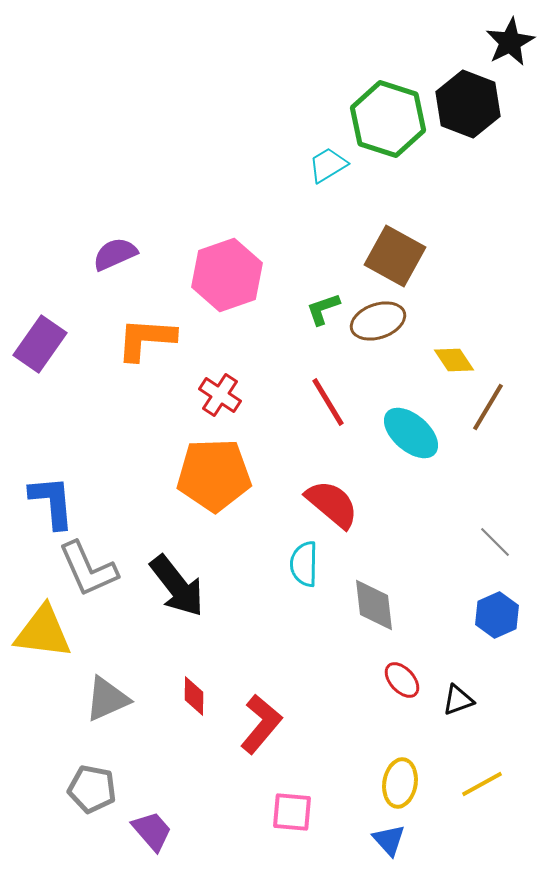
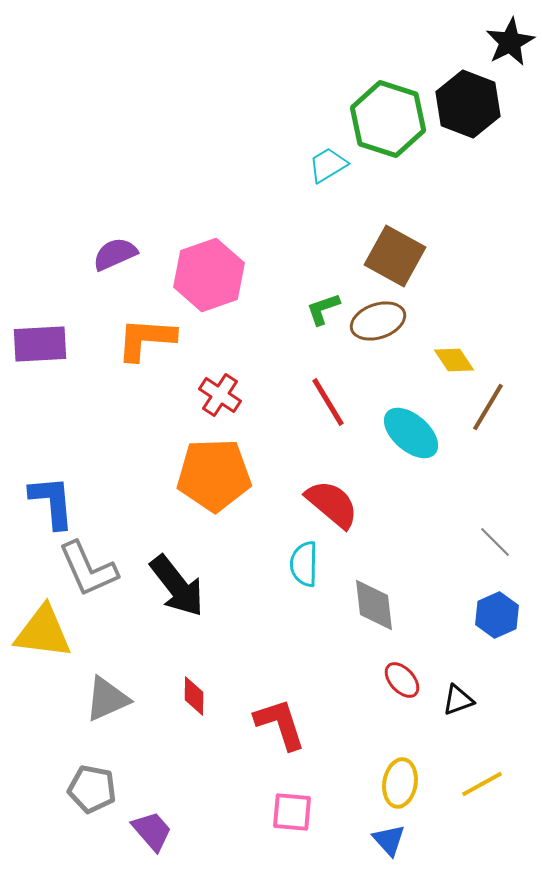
pink hexagon: moved 18 px left
purple rectangle: rotated 52 degrees clockwise
red L-shape: moved 19 px right; rotated 58 degrees counterclockwise
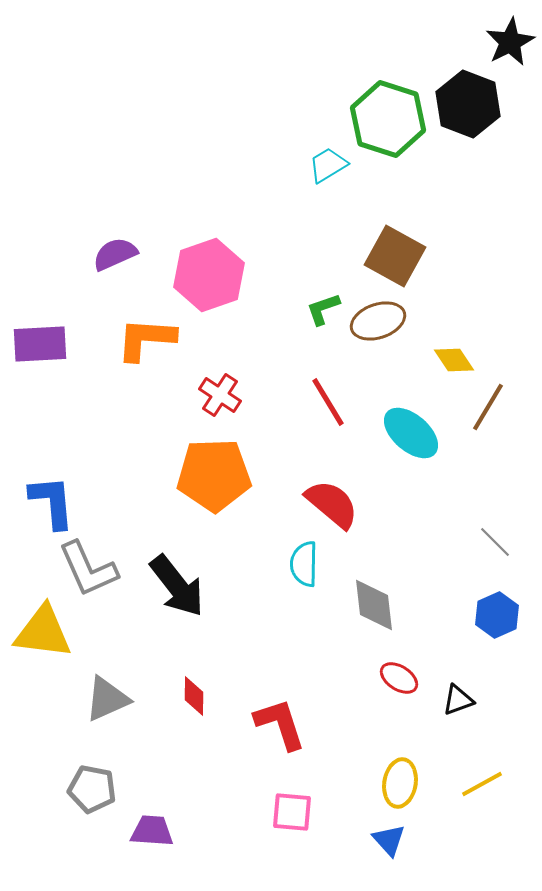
red ellipse: moved 3 px left, 2 px up; rotated 15 degrees counterclockwise
purple trapezoid: rotated 45 degrees counterclockwise
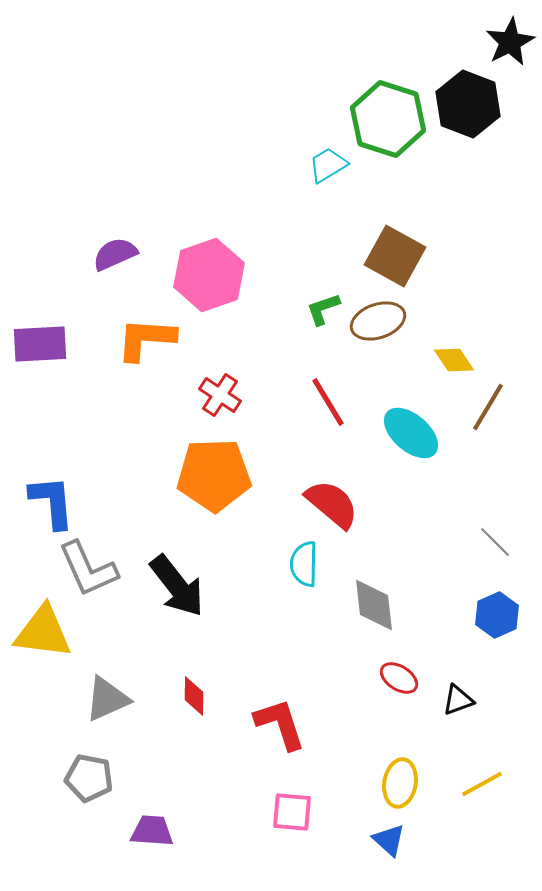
gray pentagon: moved 3 px left, 11 px up
blue triangle: rotated 6 degrees counterclockwise
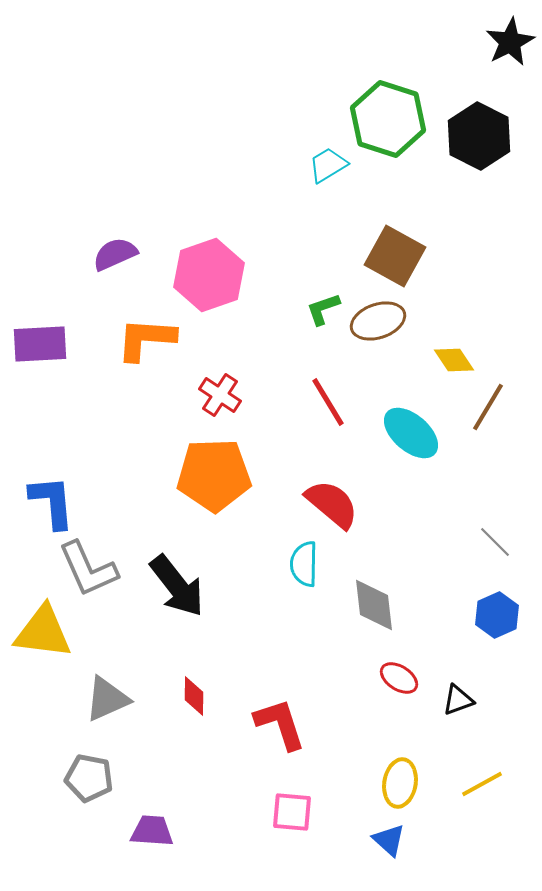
black hexagon: moved 11 px right, 32 px down; rotated 6 degrees clockwise
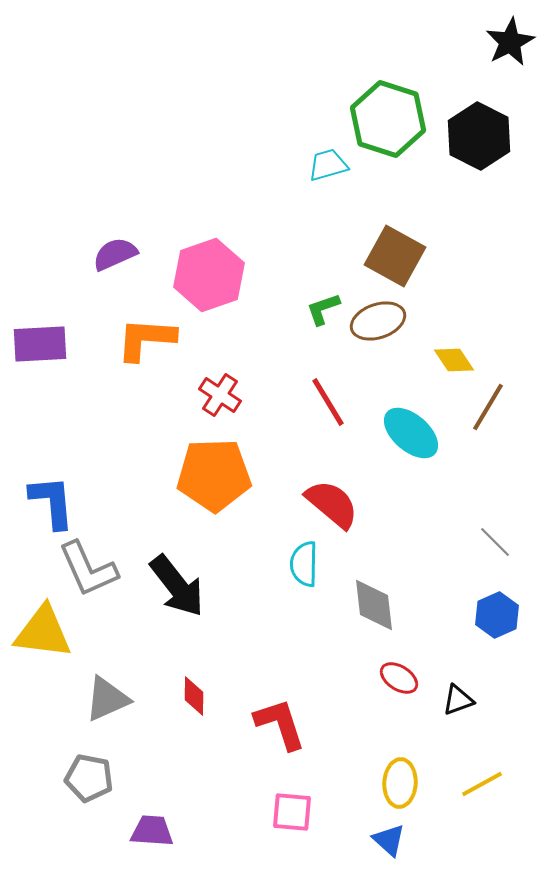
cyan trapezoid: rotated 15 degrees clockwise
yellow ellipse: rotated 6 degrees counterclockwise
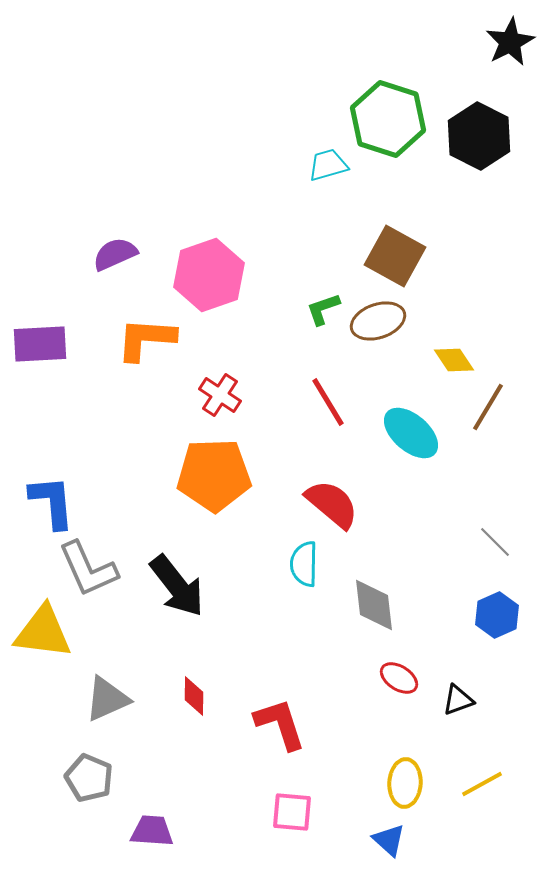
gray pentagon: rotated 12 degrees clockwise
yellow ellipse: moved 5 px right
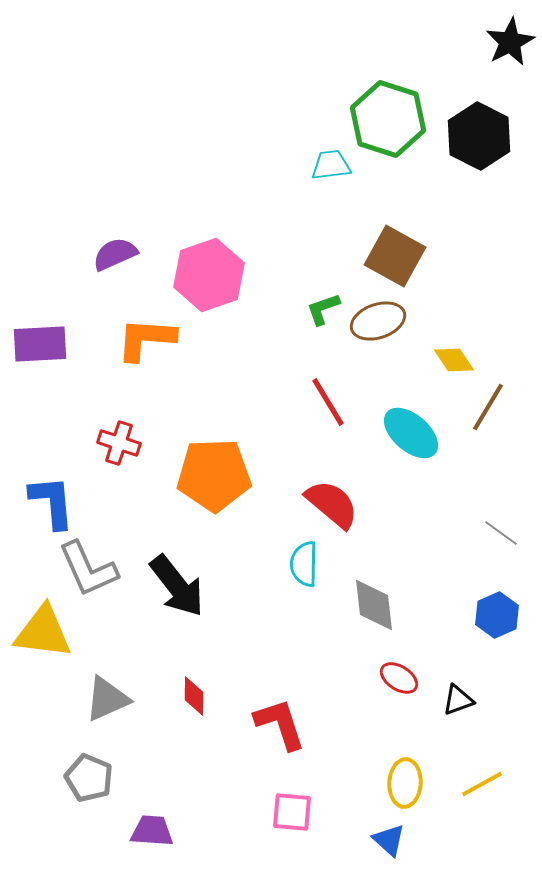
cyan trapezoid: moved 3 px right; rotated 9 degrees clockwise
red cross: moved 101 px left, 48 px down; rotated 15 degrees counterclockwise
gray line: moved 6 px right, 9 px up; rotated 9 degrees counterclockwise
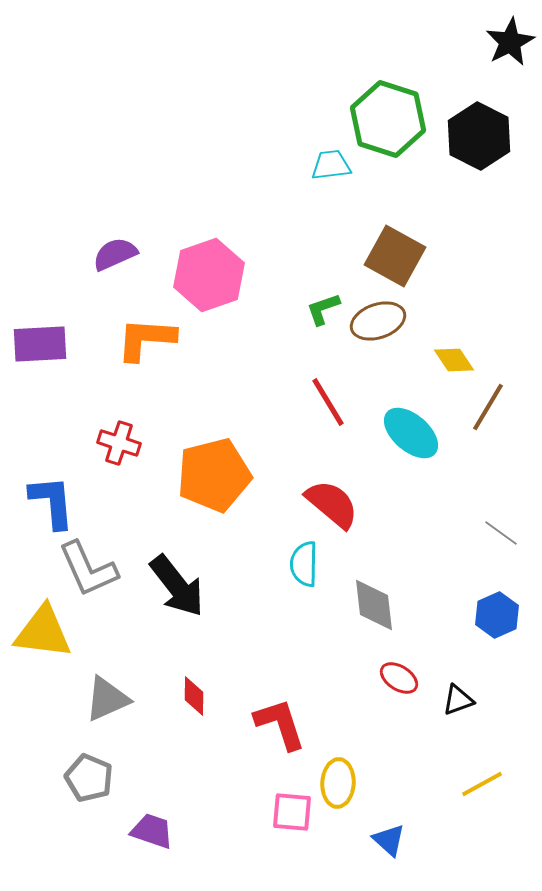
orange pentagon: rotated 12 degrees counterclockwise
yellow ellipse: moved 67 px left
purple trapezoid: rotated 15 degrees clockwise
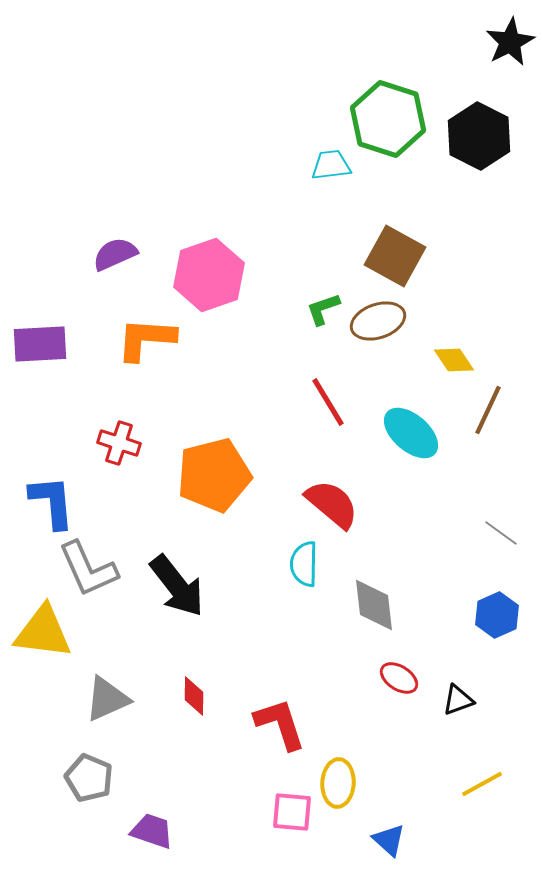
brown line: moved 3 px down; rotated 6 degrees counterclockwise
